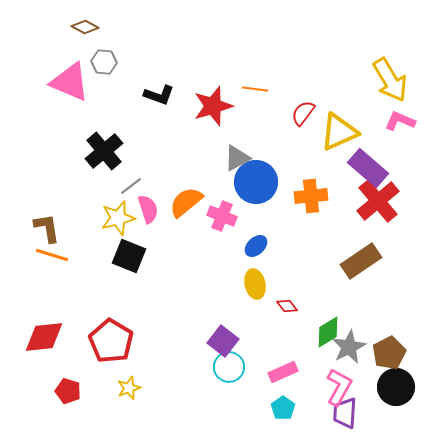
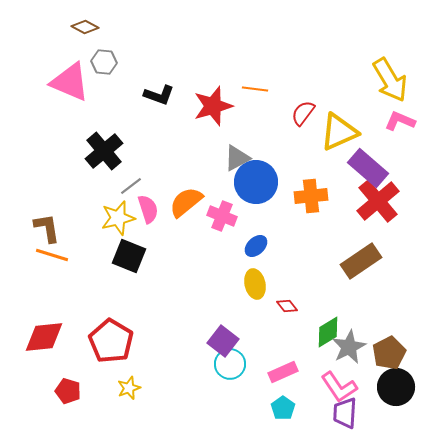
cyan circle at (229, 367): moved 1 px right, 3 px up
pink L-shape at (339, 387): rotated 117 degrees clockwise
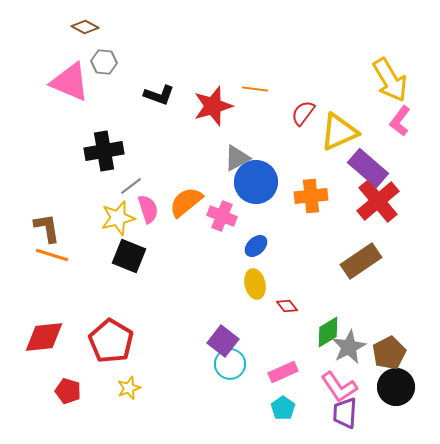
pink L-shape at (400, 121): rotated 76 degrees counterclockwise
black cross at (104, 151): rotated 30 degrees clockwise
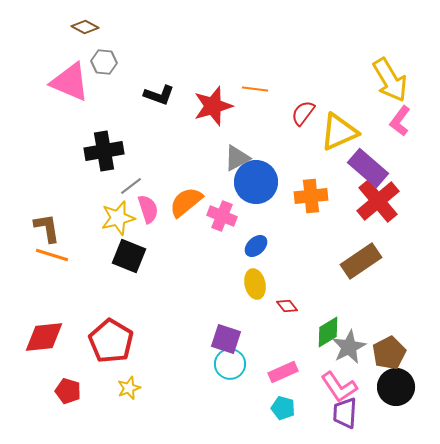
purple square at (223, 341): moved 3 px right, 2 px up; rotated 20 degrees counterclockwise
cyan pentagon at (283, 408): rotated 20 degrees counterclockwise
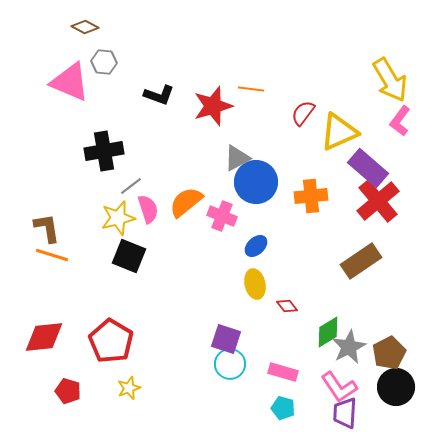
orange line at (255, 89): moved 4 px left
pink rectangle at (283, 372): rotated 40 degrees clockwise
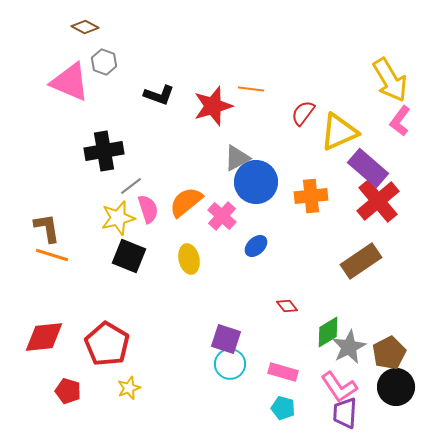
gray hexagon at (104, 62): rotated 15 degrees clockwise
pink cross at (222, 216): rotated 20 degrees clockwise
yellow ellipse at (255, 284): moved 66 px left, 25 px up
red pentagon at (111, 341): moved 4 px left, 3 px down
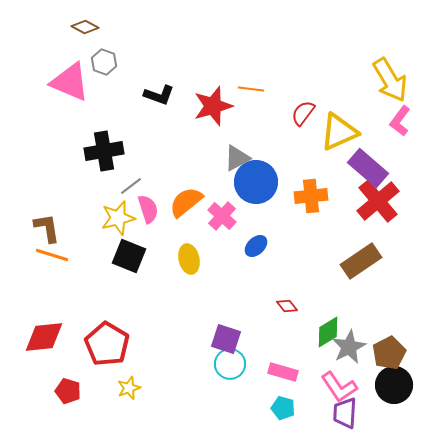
black circle at (396, 387): moved 2 px left, 2 px up
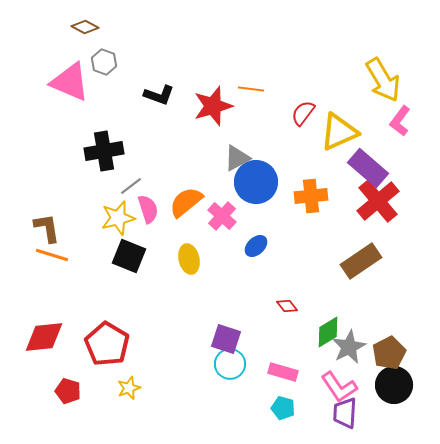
yellow arrow at (390, 80): moved 7 px left
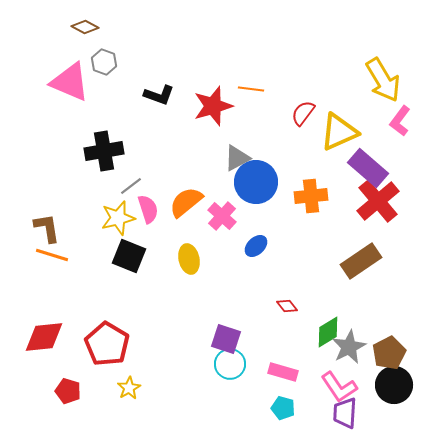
yellow star at (129, 388): rotated 10 degrees counterclockwise
